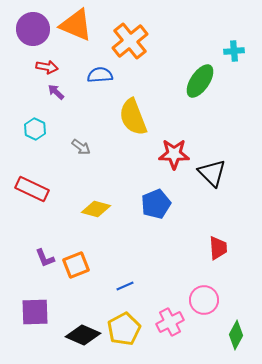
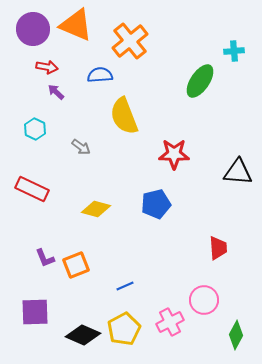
yellow semicircle: moved 9 px left, 1 px up
black triangle: moved 26 px right, 1 px up; rotated 40 degrees counterclockwise
blue pentagon: rotated 8 degrees clockwise
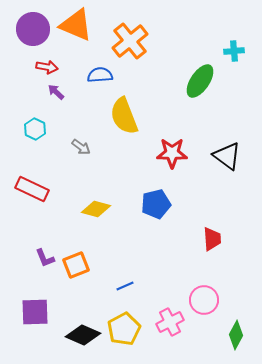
red star: moved 2 px left, 1 px up
black triangle: moved 11 px left, 16 px up; rotated 32 degrees clockwise
red trapezoid: moved 6 px left, 9 px up
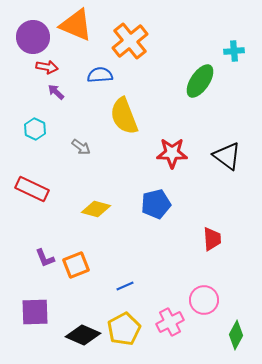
purple circle: moved 8 px down
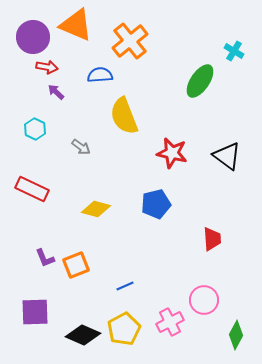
cyan cross: rotated 36 degrees clockwise
red star: rotated 12 degrees clockwise
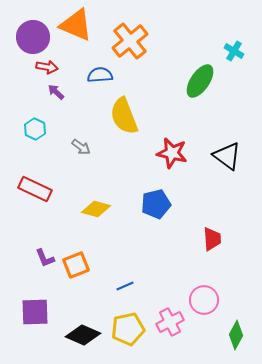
red rectangle: moved 3 px right
yellow pentagon: moved 4 px right; rotated 16 degrees clockwise
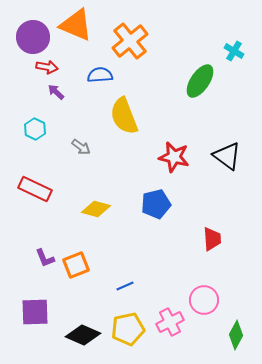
red star: moved 2 px right, 4 px down
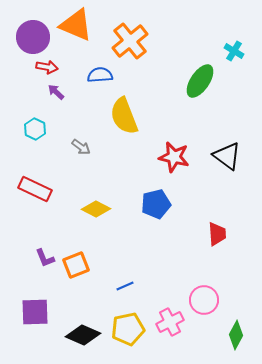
yellow diamond: rotated 12 degrees clockwise
red trapezoid: moved 5 px right, 5 px up
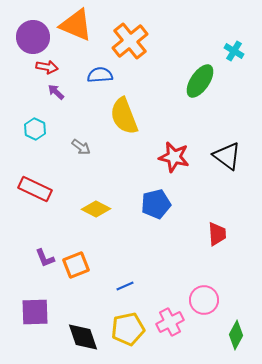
black diamond: moved 2 px down; rotated 48 degrees clockwise
